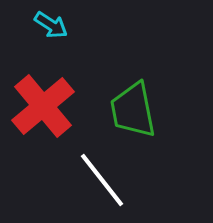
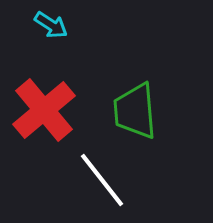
red cross: moved 1 px right, 4 px down
green trapezoid: moved 2 px right, 1 px down; rotated 6 degrees clockwise
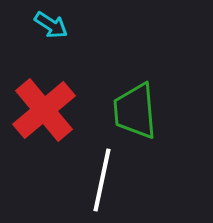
white line: rotated 50 degrees clockwise
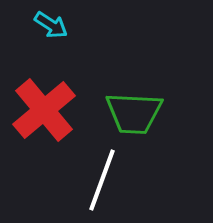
green trapezoid: moved 1 px left, 2 px down; rotated 82 degrees counterclockwise
white line: rotated 8 degrees clockwise
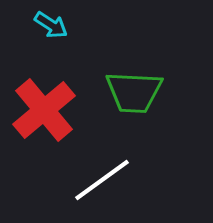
green trapezoid: moved 21 px up
white line: rotated 34 degrees clockwise
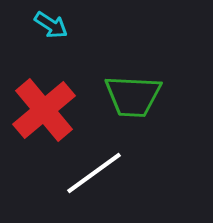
green trapezoid: moved 1 px left, 4 px down
white line: moved 8 px left, 7 px up
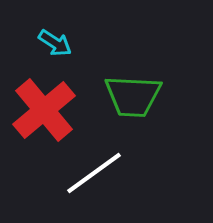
cyan arrow: moved 4 px right, 18 px down
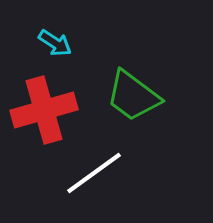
green trapezoid: rotated 34 degrees clockwise
red cross: rotated 24 degrees clockwise
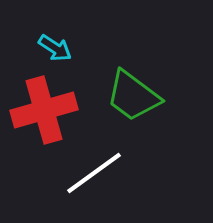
cyan arrow: moved 5 px down
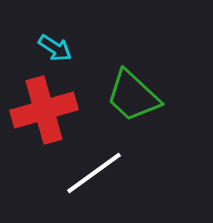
green trapezoid: rotated 6 degrees clockwise
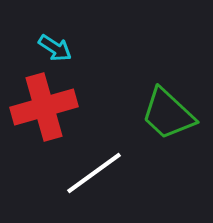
green trapezoid: moved 35 px right, 18 px down
red cross: moved 3 px up
